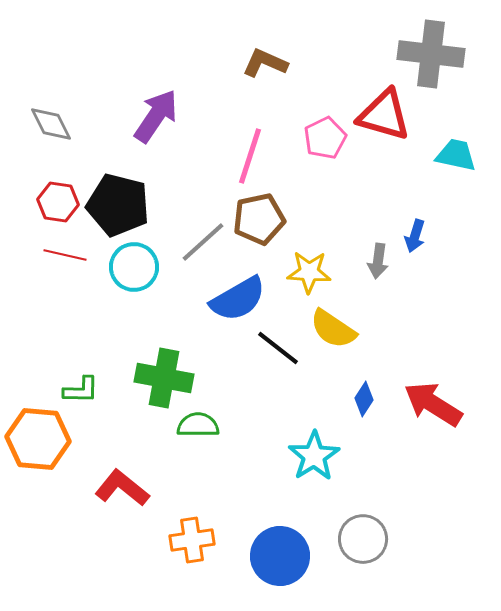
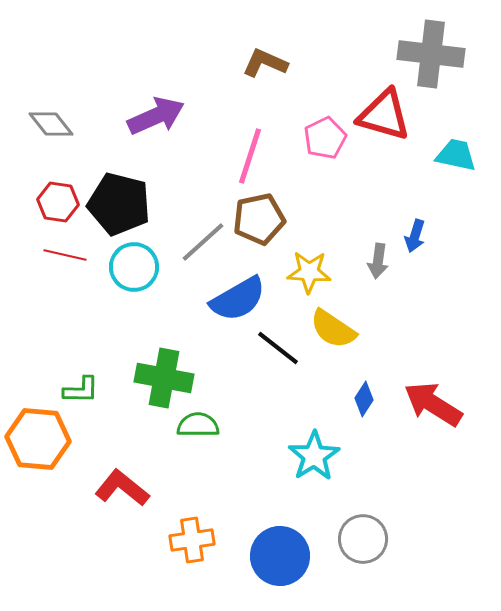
purple arrow: rotated 32 degrees clockwise
gray diamond: rotated 12 degrees counterclockwise
black pentagon: moved 1 px right, 1 px up
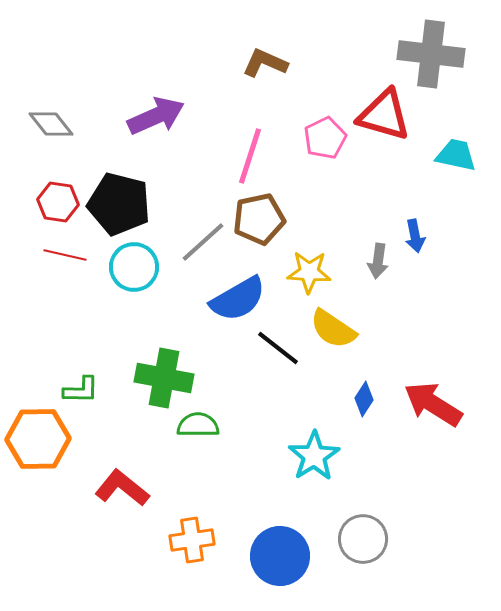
blue arrow: rotated 28 degrees counterclockwise
orange hexagon: rotated 6 degrees counterclockwise
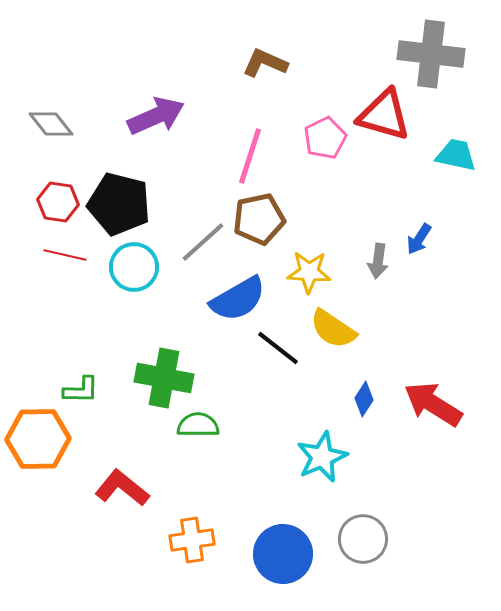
blue arrow: moved 4 px right, 3 px down; rotated 44 degrees clockwise
cyan star: moved 8 px right, 1 px down; rotated 9 degrees clockwise
blue circle: moved 3 px right, 2 px up
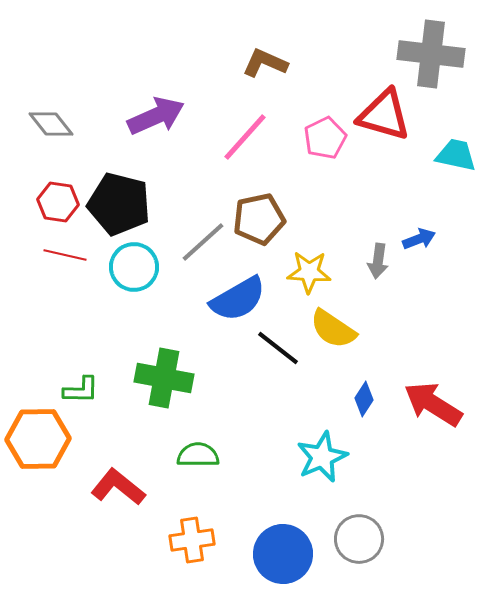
pink line: moved 5 px left, 19 px up; rotated 24 degrees clockwise
blue arrow: rotated 144 degrees counterclockwise
green semicircle: moved 30 px down
red L-shape: moved 4 px left, 1 px up
gray circle: moved 4 px left
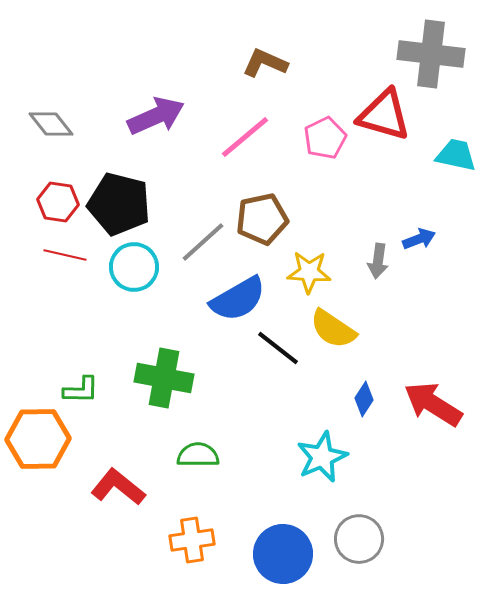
pink line: rotated 8 degrees clockwise
brown pentagon: moved 3 px right
